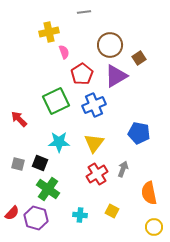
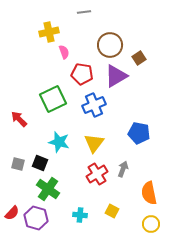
red pentagon: rotated 30 degrees counterclockwise
green square: moved 3 px left, 2 px up
cyan star: rotated 15 degrees clockwise
yellow circle: moved 3 px left, 3 px up
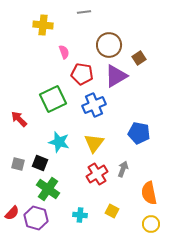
yellow cross: moved 6 px left, 7 px up; rotated 18 degrees clockwise
brown circle: moved 1 px left
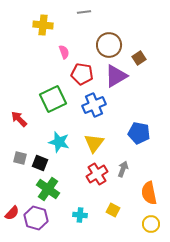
gray square: moved 2 px right, 6 px up
yellow square: moved 1 px right, 1 px up
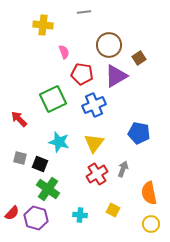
black square: moved 1 px down
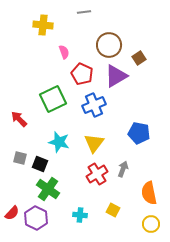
red pentagon: rotated 15 degrees clockwise
purple hexagon: rotated 10 degrees clockwise
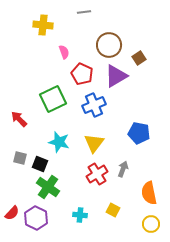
green cross: moved 2 px up
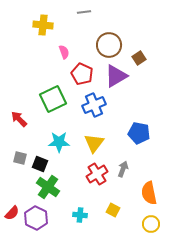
cyan star: rotated 15 degrees counterclockwise
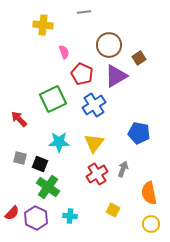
blue cross: rotated 10 degrees counterclockwise
cyan cross: moved 10 px left, 1 px down
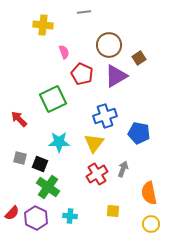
blue cross: moved 11 px right, 11 px down; rotated 15 degrees clockwise
yellow square: moved 1 px down; rotated 24 degrees counterclockwise
